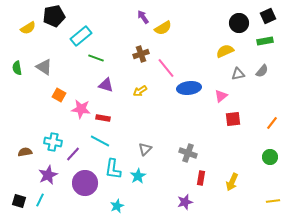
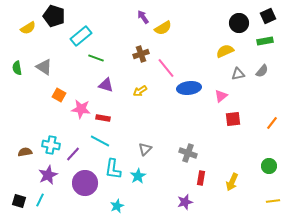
black pentagon at (54, 16): rotated 30 degrees clockwise
cyan cross at (53, 142): moved 2 px left, 3 px down
green circle at (270, 157): moved 1 px left, 9 px down
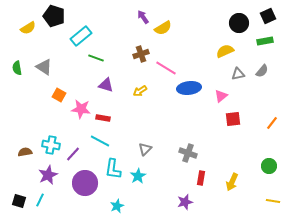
pink line at (166, 68): rotated 20 degrees counterclockwise
yellow line at (273, 201): rotated 16 degrees clockwise
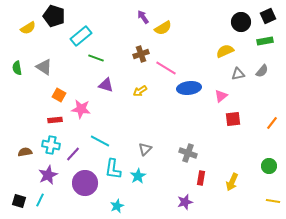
black circle at (239, 23): moved 2 px right, 1 px up
red rectangle at (103, 118): moved 48 px left, 2 px down; rotated 16 degrees counterclockwise
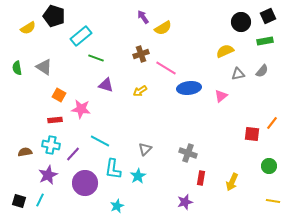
red square at (233, 119): moved 19 px right, 15 px down; rotated 14 degrees clockwise
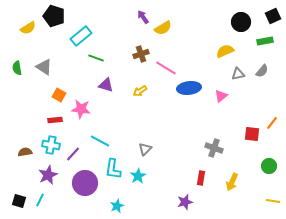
black square at (268, 16): moved 5 px right
gray cross at (188, 153): moved 26 px right, 5 px up
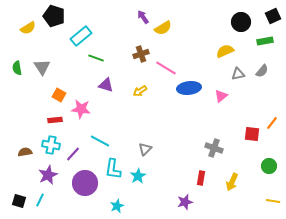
gray triangle at (44, 67): moved 2 px left; rotated 24 degrees clockwise
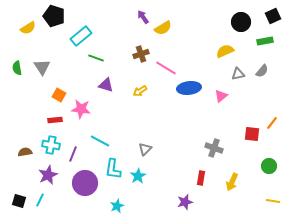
purple line at (73, 154): rotated 21 degrees counterclockwise
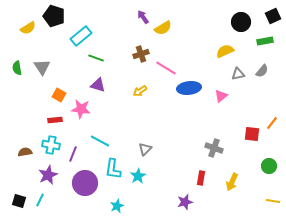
purple triangle at (106, 85): moved 8 px left
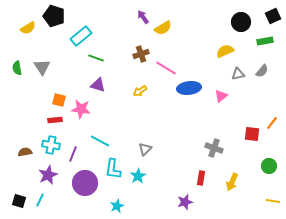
orange square at (59, 95): moved 5 px down; rotated 16 degrees counterclockwise
